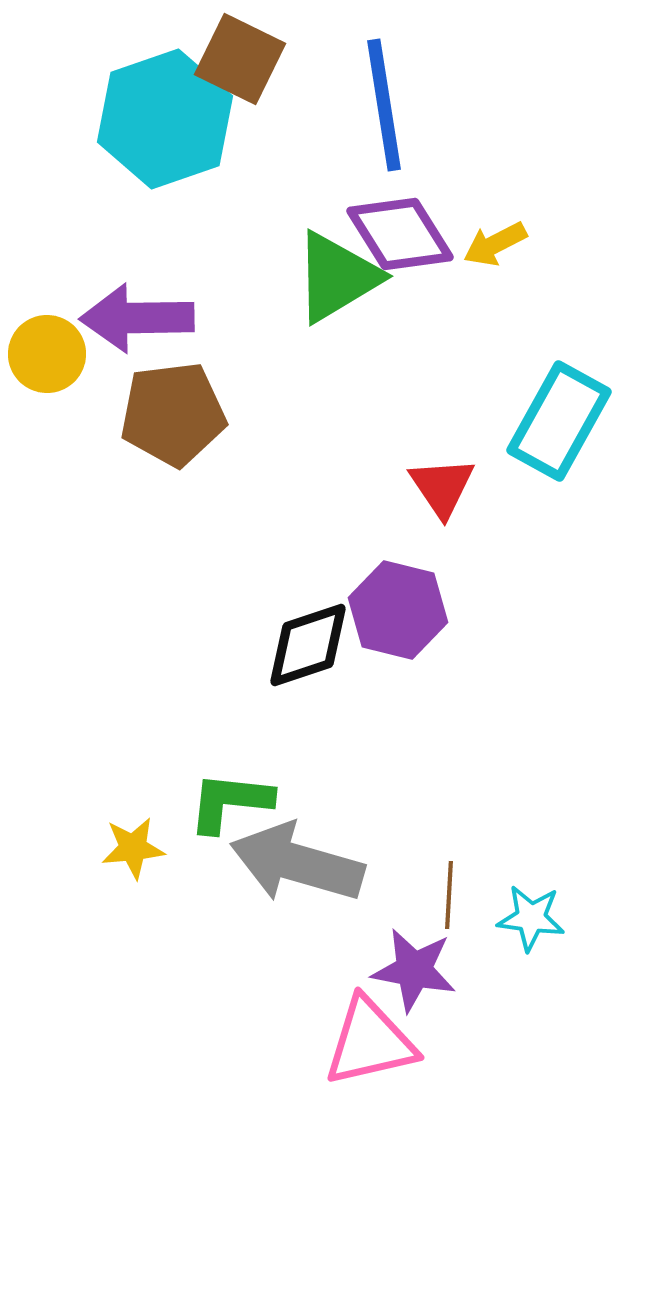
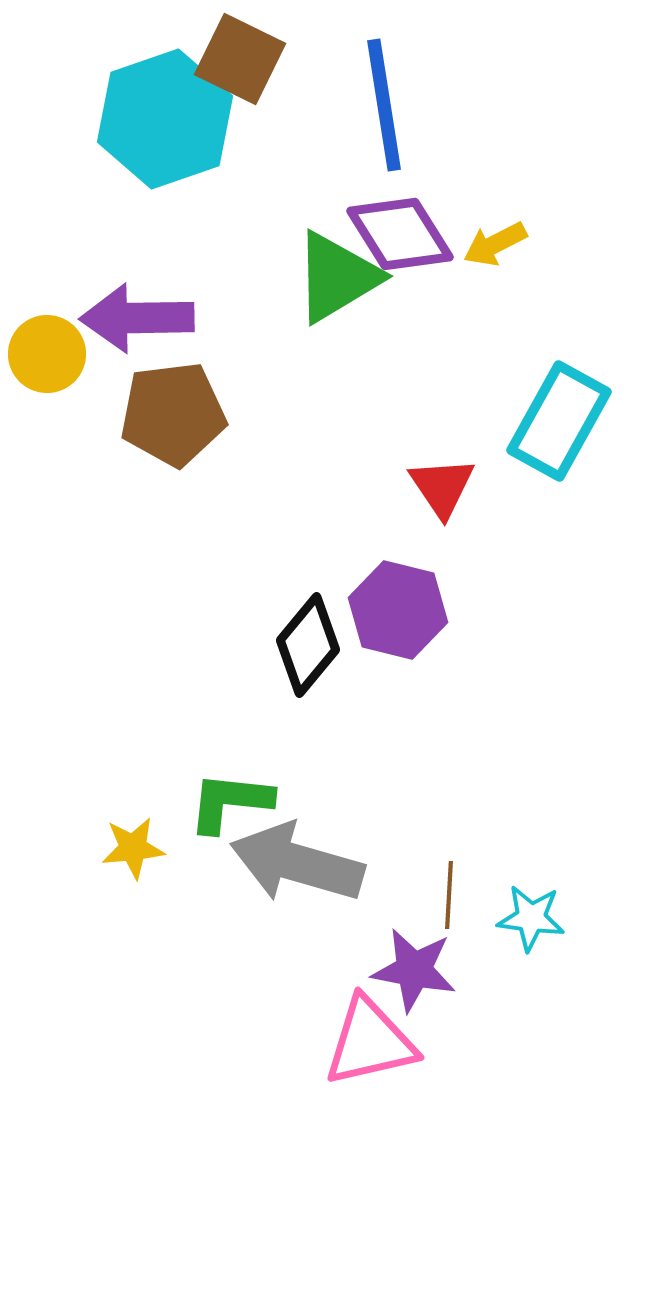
black diamond: rotated 32 degrees counterclockwise
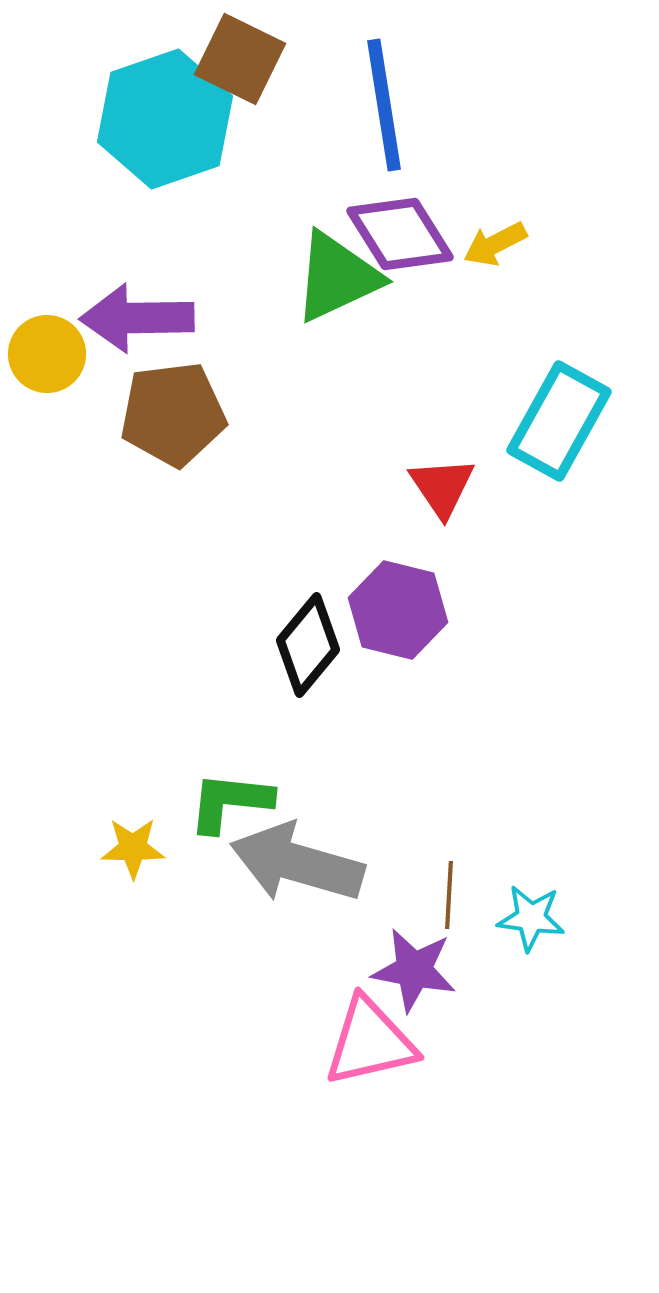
green triangle: rotated 6 degrees clockwise
yellow star: rotated 6 degrees clockwise
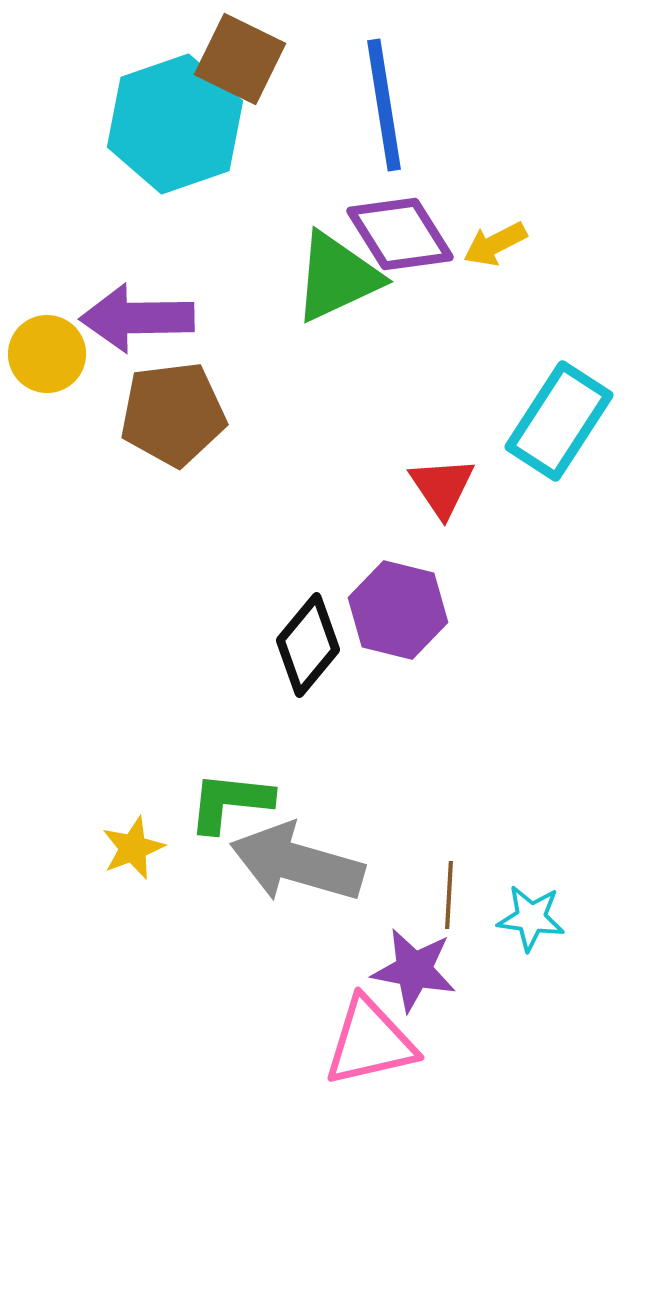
cyan hexagon: moved 10 px right, 5 px down
cyan rectangle: rotated 4 degrees clockwise
yellow star: rotated 22 degrees counterclockwise
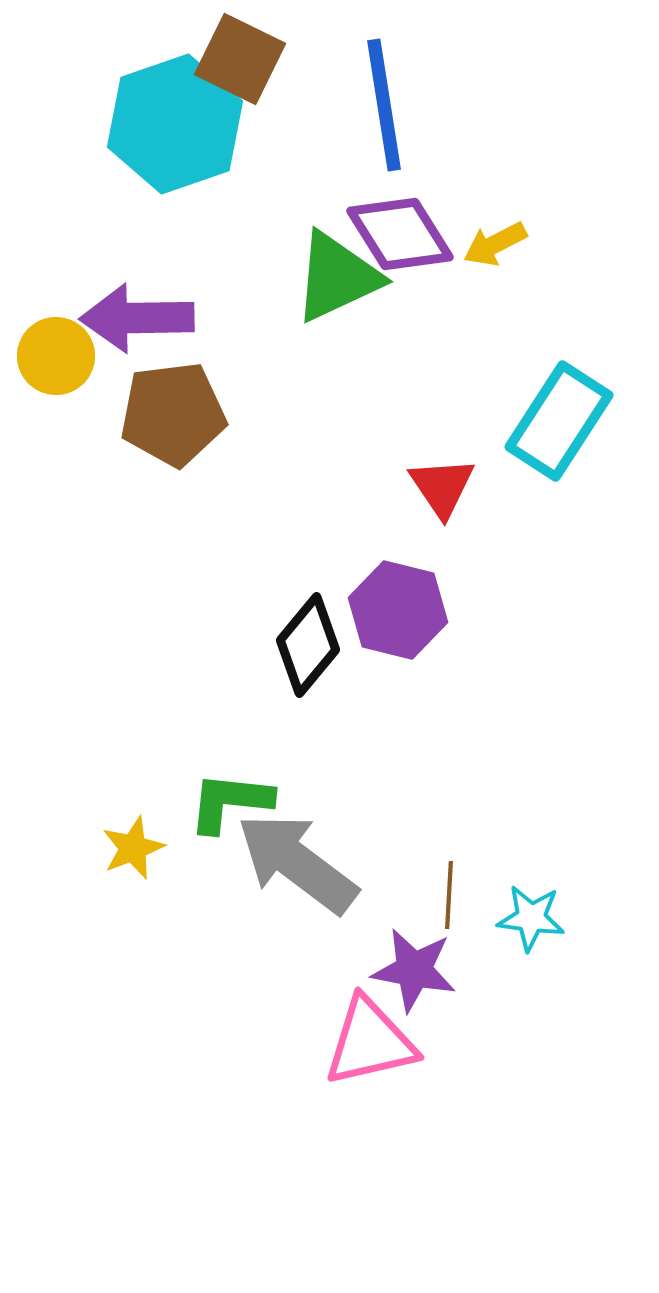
yellow circle: moved 9 px right, 2 px down
gray arrow: rotated 21 degrees clockwise
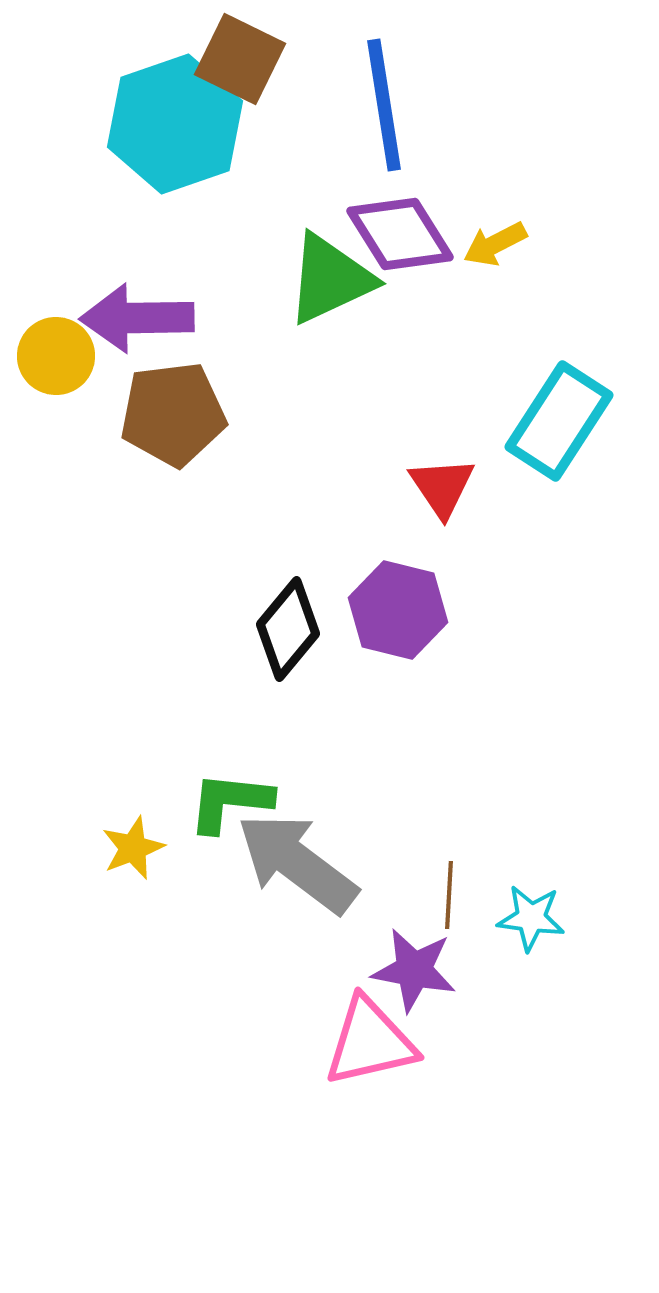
green triangle: moved 7 px left, 2 px down
black diamond: moved 20 px left, 16 px up
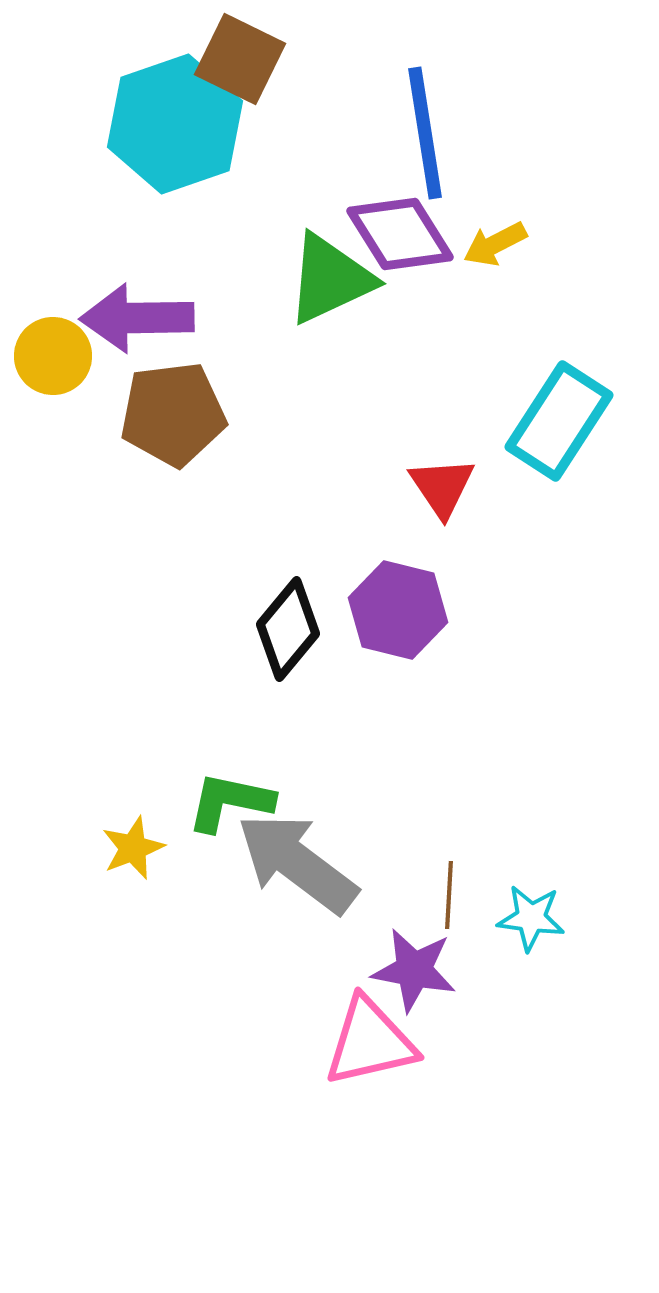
blue line: moved 41 px right, 28 px down
yellow circle: moved 3 px left
green L-shape: rotated 6 degrees clockwise
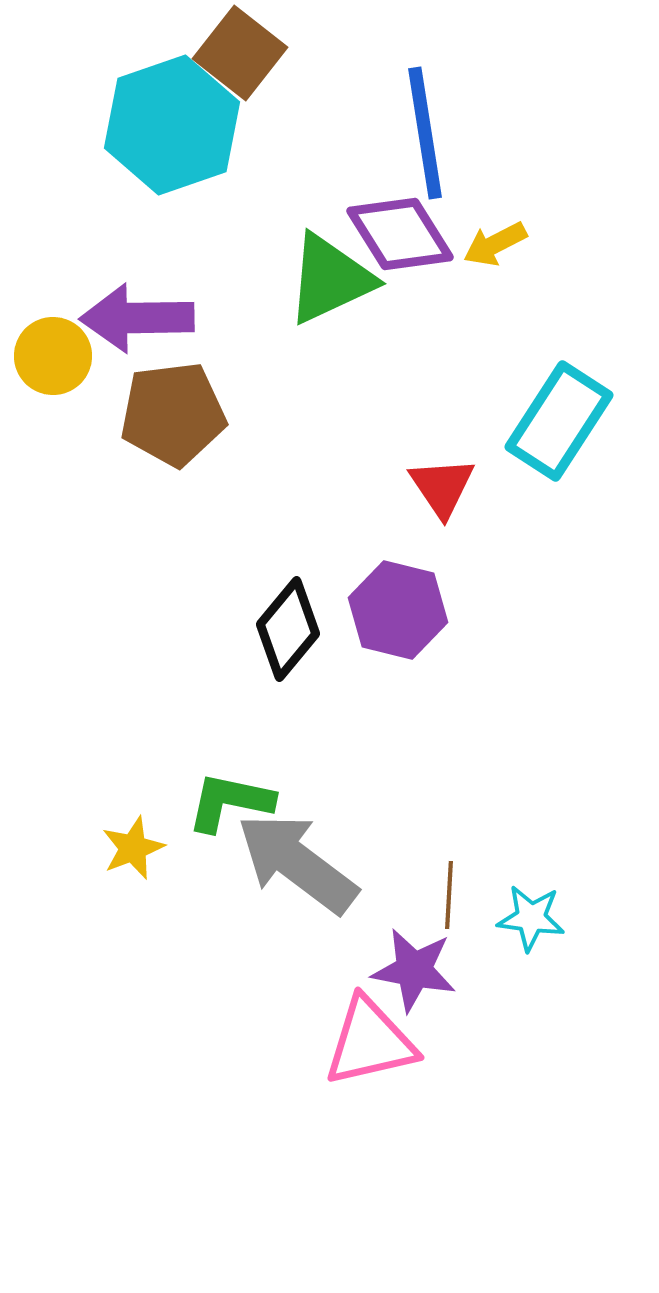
brown square: moved 6 px up; rotated 12 degrees clockwise
cyan hexagon: moved 3 px left, 1 px down
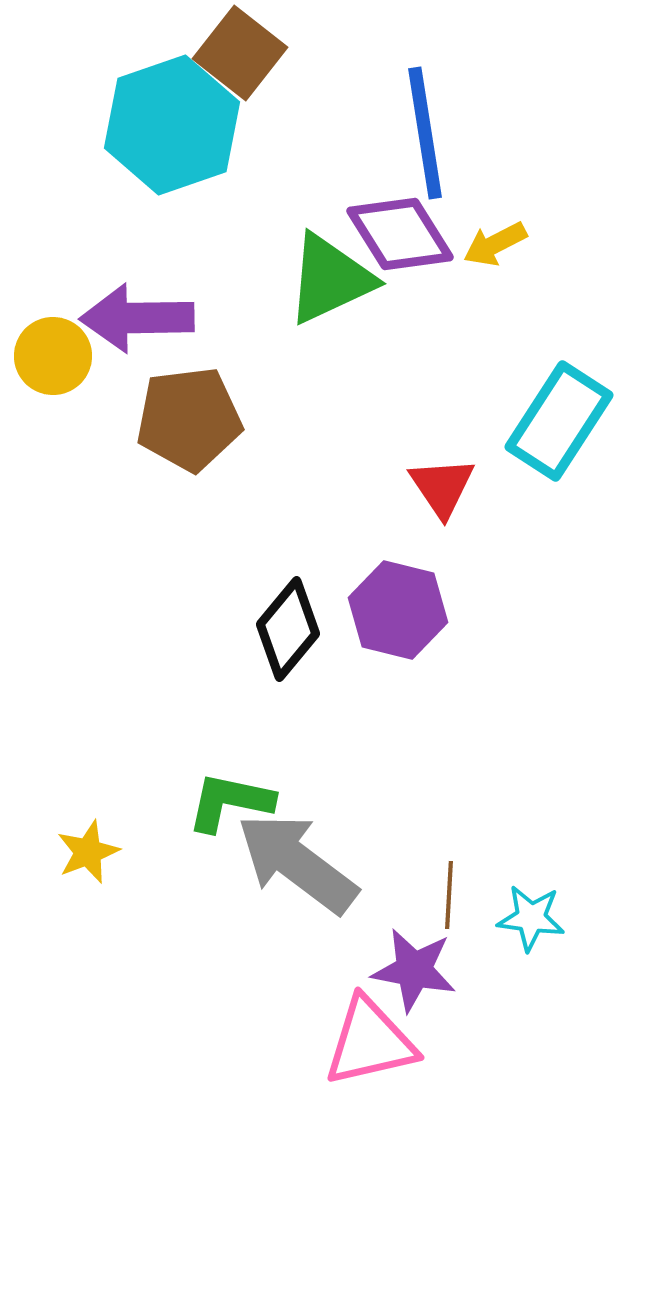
brown pentagon: moved 16 px right, 5 px down
yellow star: moved 45 px left, 4 px down
